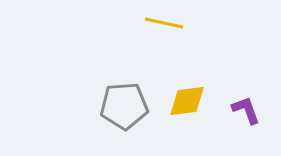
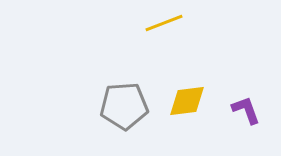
yellow line: rotated 33 degrees counterclockwise
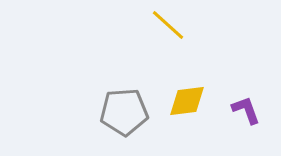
yellow line: moved 4 px right, 2 px down; rotated 63 degrees clockwise
gray pentagon: moved 6 px down
